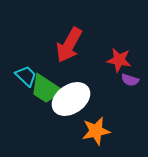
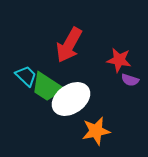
green trapezoid: moved 1 px right, 2 px up
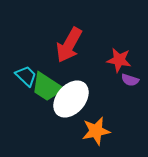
white ellipse: rotated 15 degrees counterclockwise
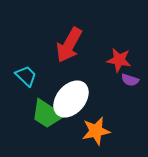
green trapezoid: moved 27 px down
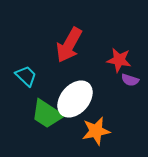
white ellipse: moved 4 px right
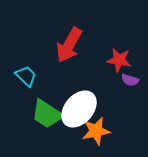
white ellipse: moved 4 px right, 10 px down
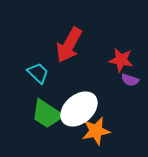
red star: moved 2 px right
cyan trapezoid: moved 12 px right, 3 px up
white ellipse: rotated 9 degrees clockwise
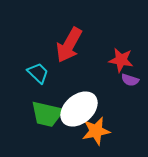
green trapezoid: rotated 20 degrees counterclockwise
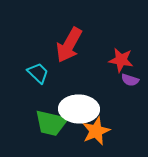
white ellipse: rotated 42 degrees clockwise
green trapezoid: moved 4 px right, 9 px down
orange star: rotated 12 degrees counterclockwise
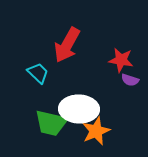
red arrow: moved 2 px left
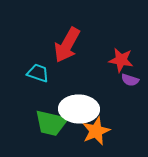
cyan trapezoid: rotated 25 degrees counterclockwise
